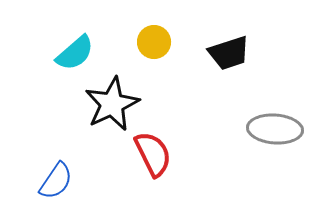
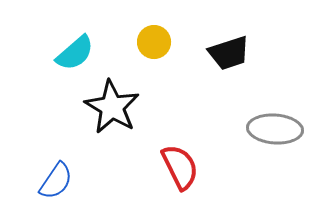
black star: moved 3 px down; rotated 16 degrees counterclockwise
red semicircle: moved 27 px right, 13 px down
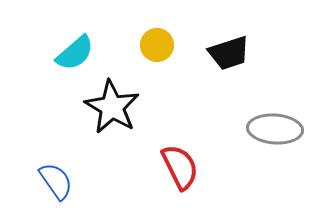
yellow circle: moved 3 px right, 3 px down
blue semicircle: rotated 69 degrees counterclockwise
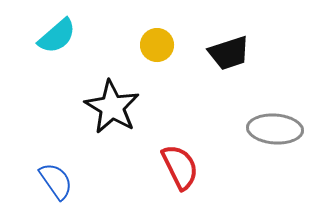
cyan semicircle: moved 18 px left, 17 px up
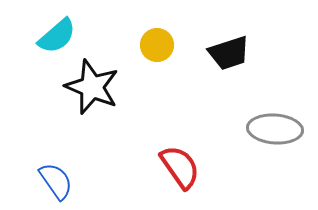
black star: moved 20 px left, 20 px up; rotated 8 degrees counterclockwise
red semicircle: rotated 9 degrees counterclockwise
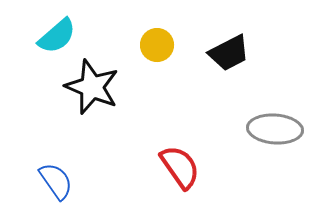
black trapezoid: rotated 9 degrees counterclockwise
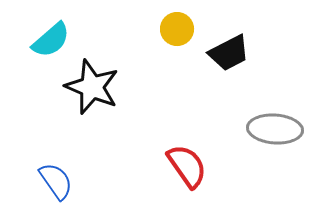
cyan semicircle: moved 6 px left, 4 px down
yellow circle: moved 20 px right, 16 px up
red semicircle: moved 7 px right, 1 px up
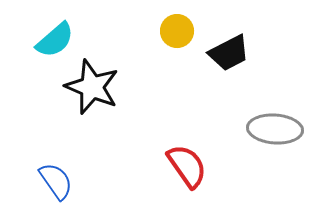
yellow circle: moved 2 px down
cyan semicircle: moved 4 px right
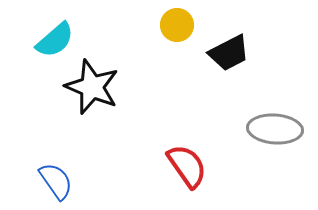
yellow circle: moved 6 px up
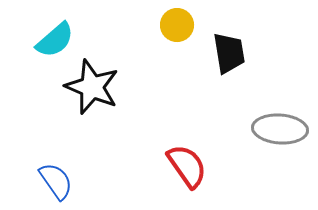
black trapezoid: rotated 72 degrees counterclockwise
gray ellipse: moved 5 px right
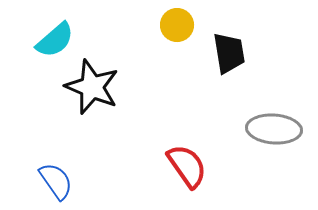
gray ellipse: moved 6 px left
